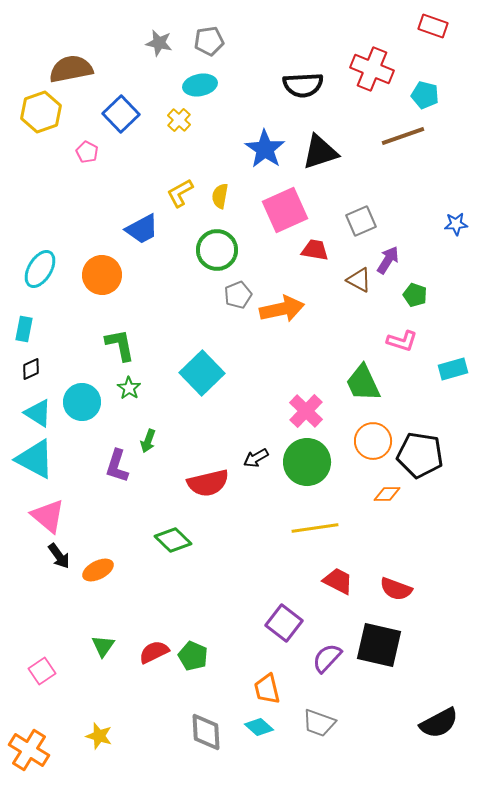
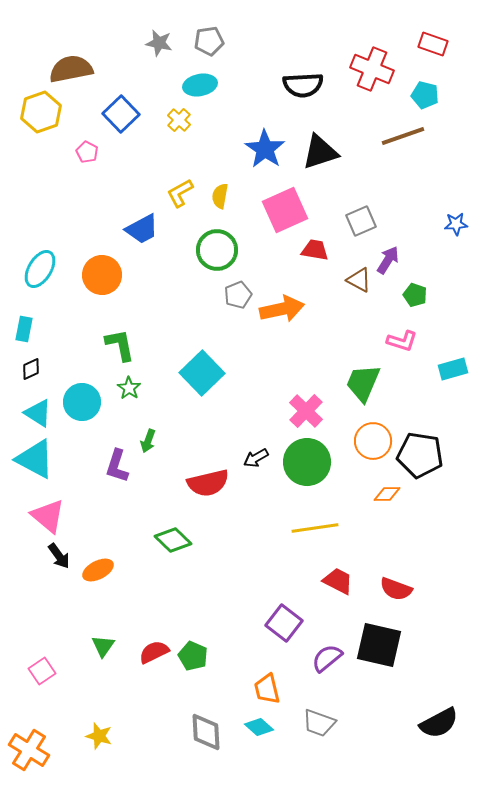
red rectangle at (433, 26): moved 18 px down
green trapezoid at (363, 383): rotated 48 degrees clockwise
purple semicircle at (327, 658): rotated 8 degrees clockwise
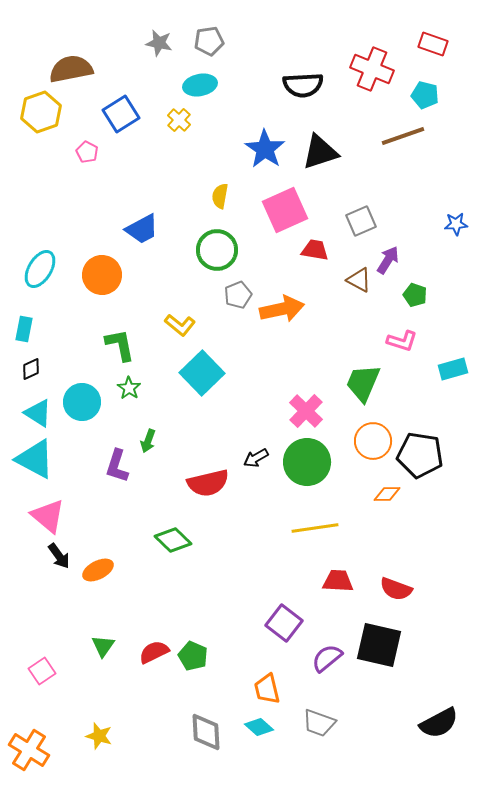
blue square at (121, 114): rotated 12 degrees clockwise
yellow L-shape at (180, 193): moved 132 px down; rotated 112 degrees counterclockwise
red trapezoid at (338, 581): rotated 24 degrees counterclockwise
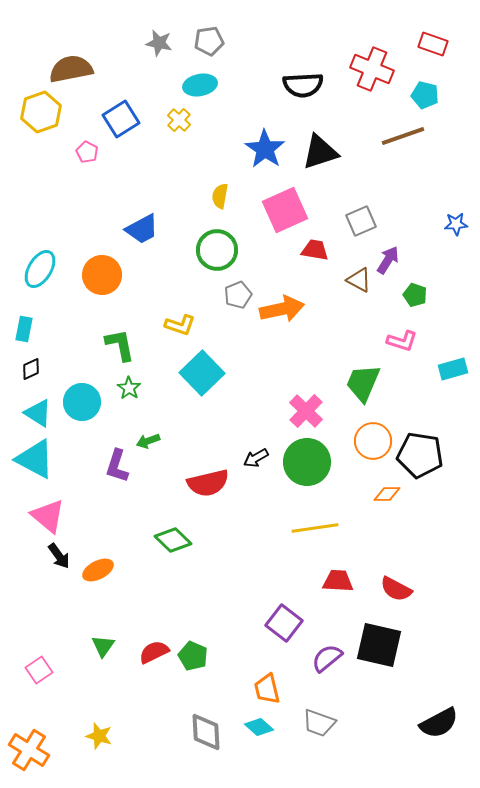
blue square at (121, 114): moved 5 px down
yellow L-shape at (180, 325): rotated 20 degrees counterclockwise
green arrow at (148, 441): rotated 50 degrees clockwise
red semicircle at (396, 589): rotated 8 degrees clockwise
pink square at (42, 671): moved 3 px left, 1 px up
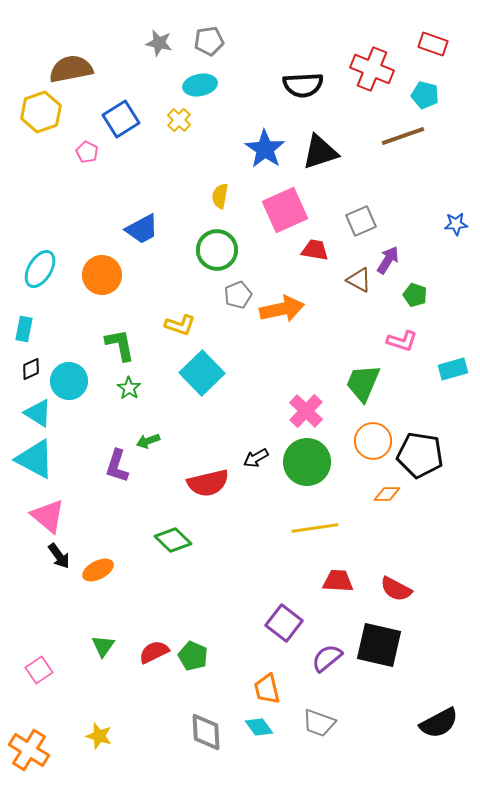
cyan circle at (82, 402): moved 13 px left, 21 px up
cyan diamond at (259, 727): rotated 12 degrees clockwise
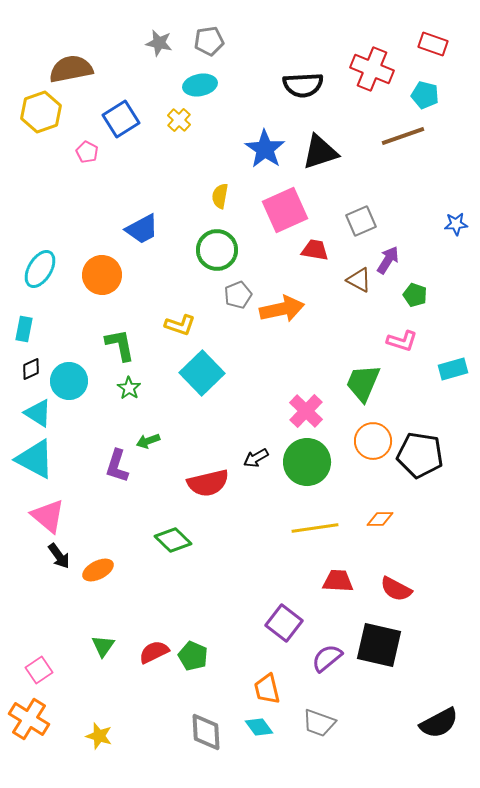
orange diamond at (387, 494): moved 7 px left, 25 px down
orange cross at (29, 750): moved 31 px up
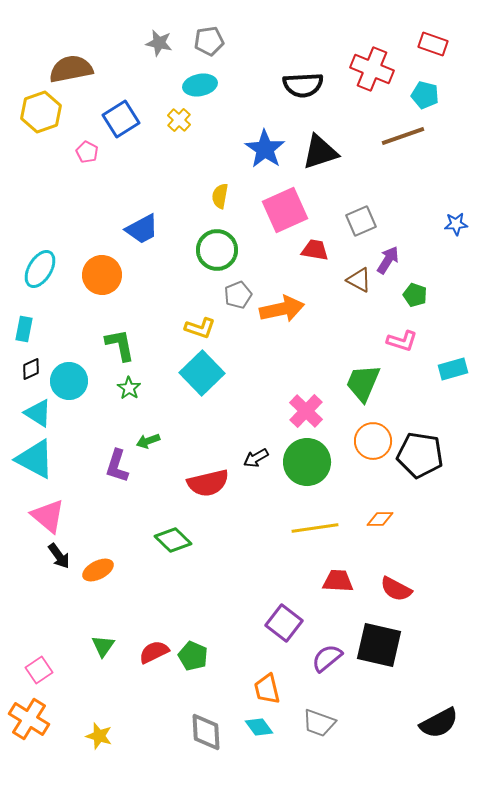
yellow L-shape at (180, 325): moved 20 px right, 3 px down
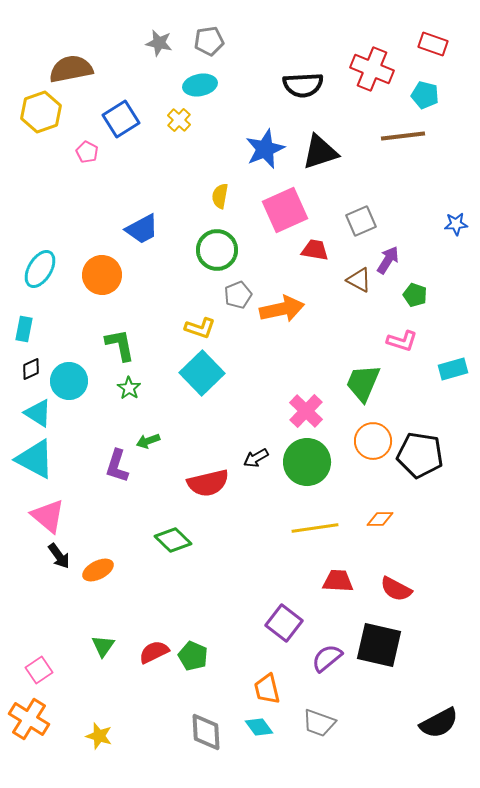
brown line at (403, 136): rotated 12 degrees clockwise
blue star at (265, 149): rotated 15 degrees clockwise
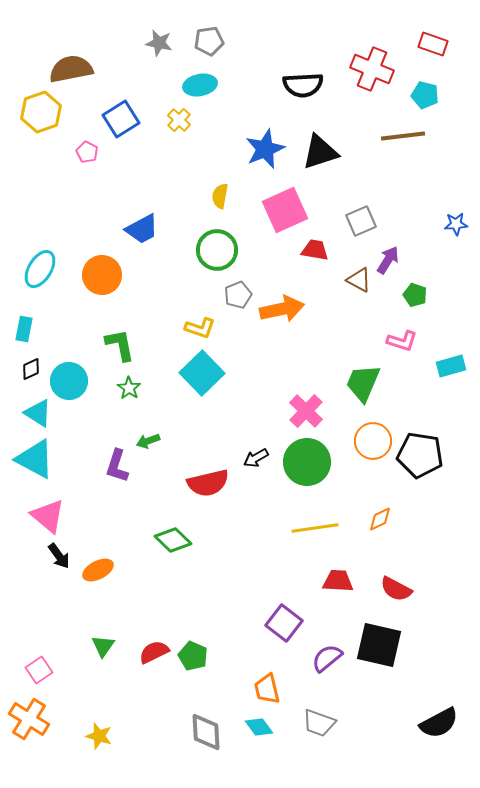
cyan rectangle at (453, 369): moved 2 px left, 3 px up
orange diamond at (380, 519): rotated 24 degrees counterclockwise
